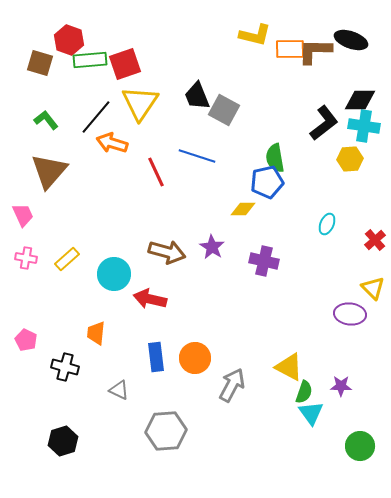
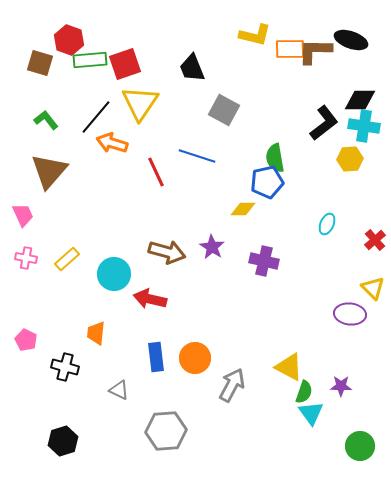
black trapezoid at (197, 96): moved 5 px left, 28 px up
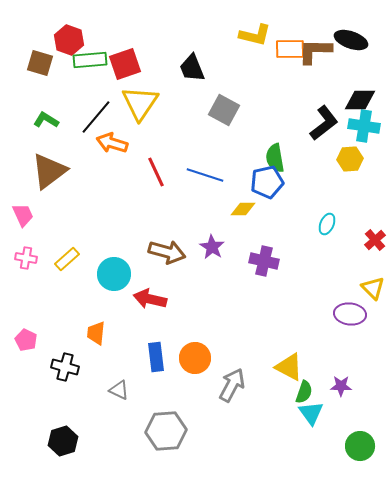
green L-shape at (46, 120): rotated 20 degrees counterclockwise
blue line at (197, 156): moved 8 px right, 19 px down
brown triangle at (49, 171): rotated 12 degrees clockwise
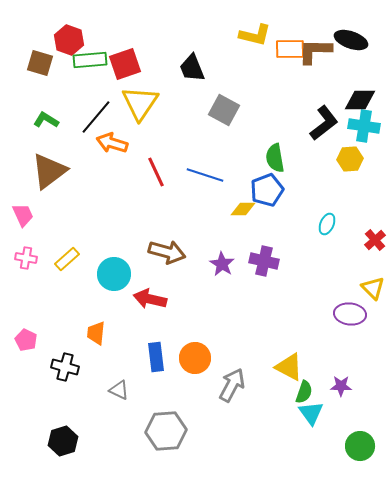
blue pentagon at (267, 182): moved 8 px down; rotated 8 degrees counterclockwise
purple star at (212, 247): moved 10 px right, 17 px down
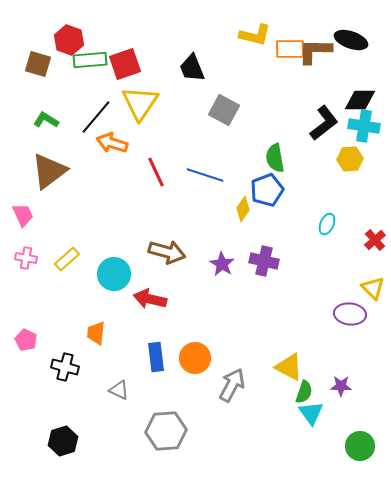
brown square at (40, 63): moved 2 px left, 1 px down
yellow diamond at (243, 209): rotated 55 degrees counterclockwise
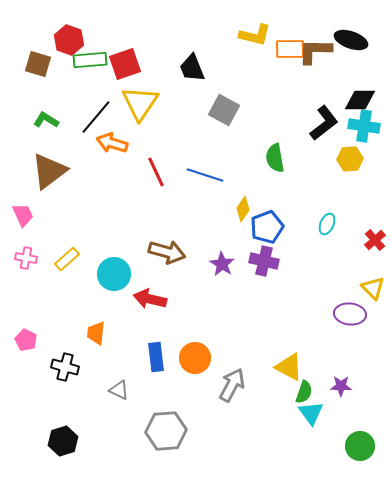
blue pentagon at (267, 190): moved 37 px down
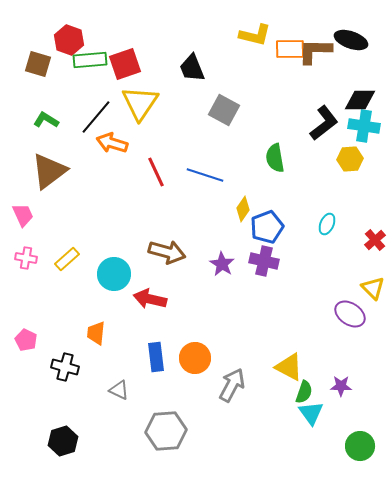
purple ellipse at (350, 314): rotated 28 degrees clockwise
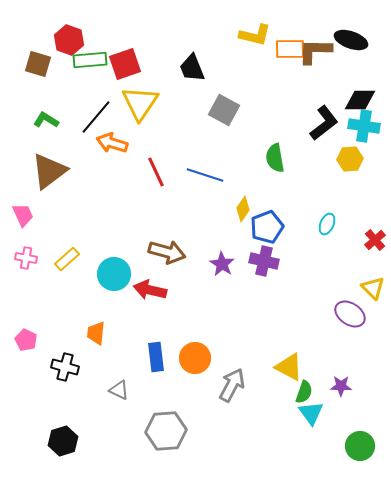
red arrow at (150, 299): moved 9 px up
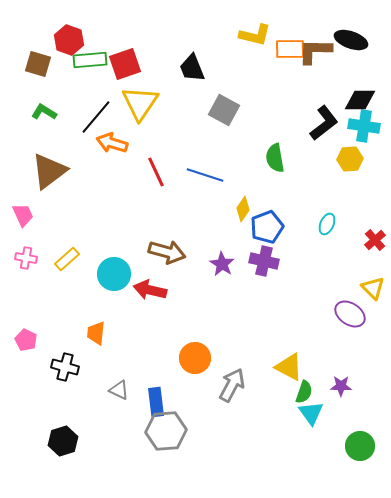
green L-shape at (46, 120): moved 2 px left, 8 px up
blue rectangle at (156, 357): moved 45 px down
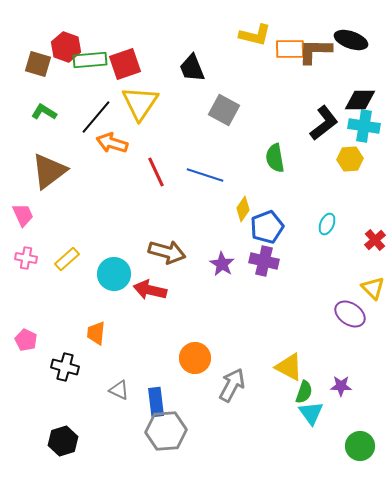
red hexagon at (69, 40): moved 3 px left, 7 px down
